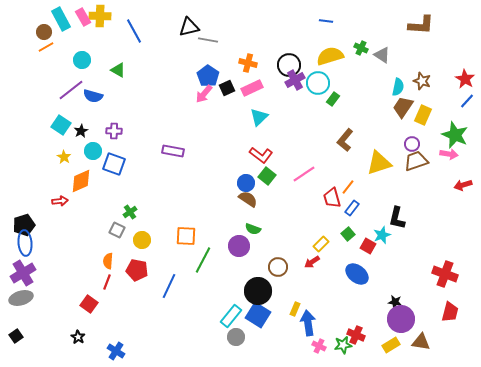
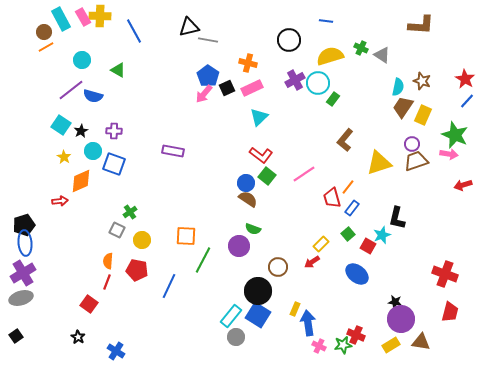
black circle at (289, 65): moved 25 px up
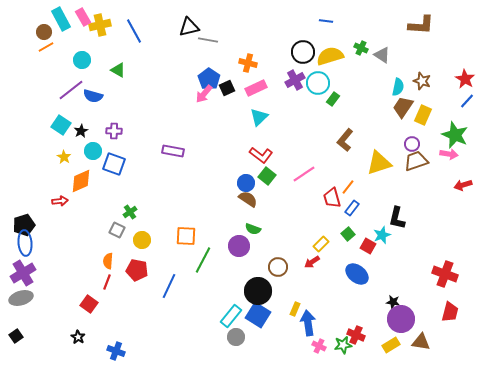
yellow cross at (100, 16): moved 9 px down; rotated 15 degrees counterclockwise
black circle at (289, 40): moved 14 px right, 12 px down
blue pentagon at (208, 76): moved 1 px right, 3 px down
pink rectangle at (252, 88): moved 4 px right
black star at (395, 302): moved 2 px left
blue cross at (116, 351): rotated 12 degrees counterclockwise
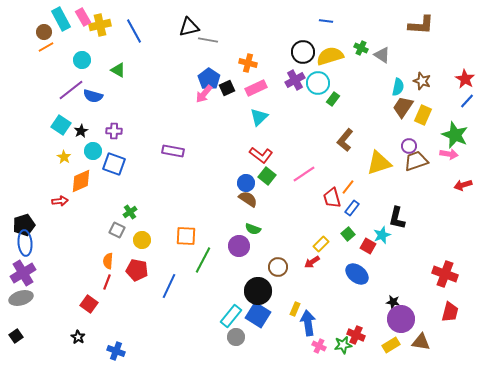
purple circle at (412, 144): moved 3 px left, 2 px down
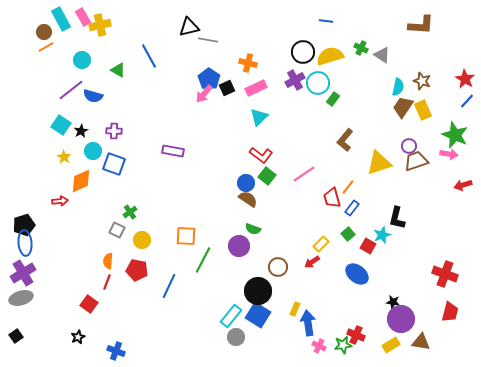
blue line at (134, 31): moved 15 px right, 25 px down
yellow rectangle at (423, 115): moved 5 px up; rotated 48 degrees counterclockwise
black star at (78, 337): rotated 16 degrees clockwise
